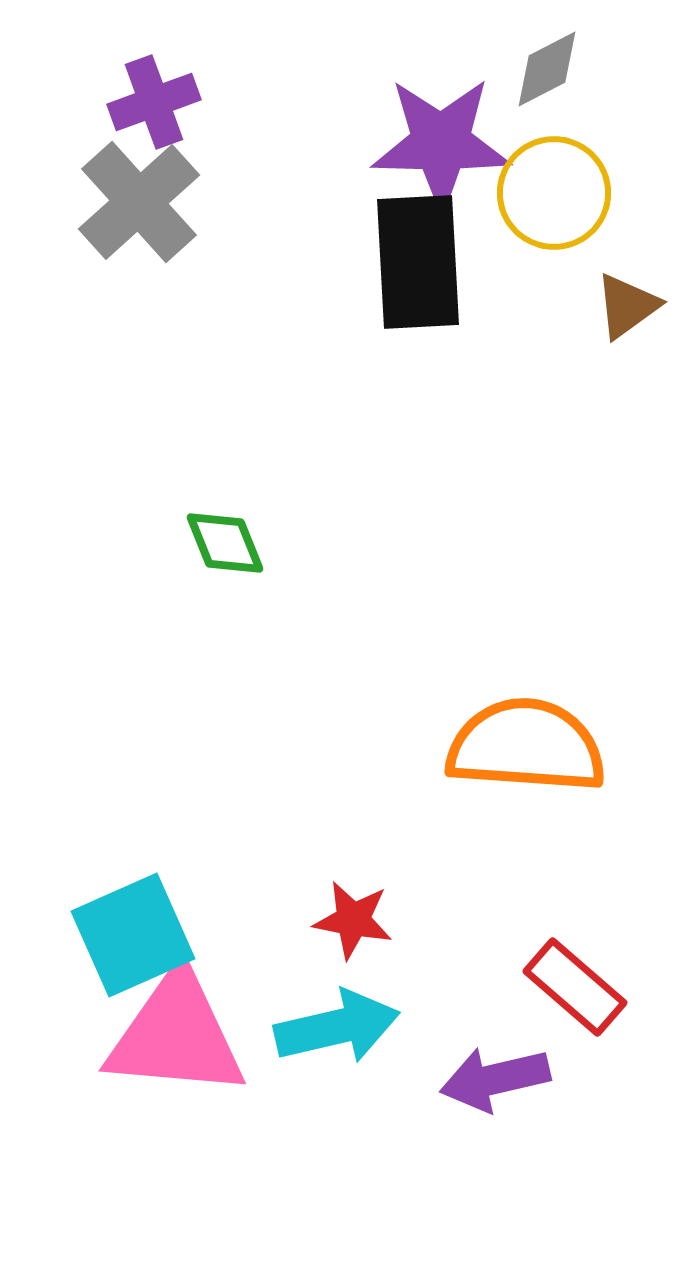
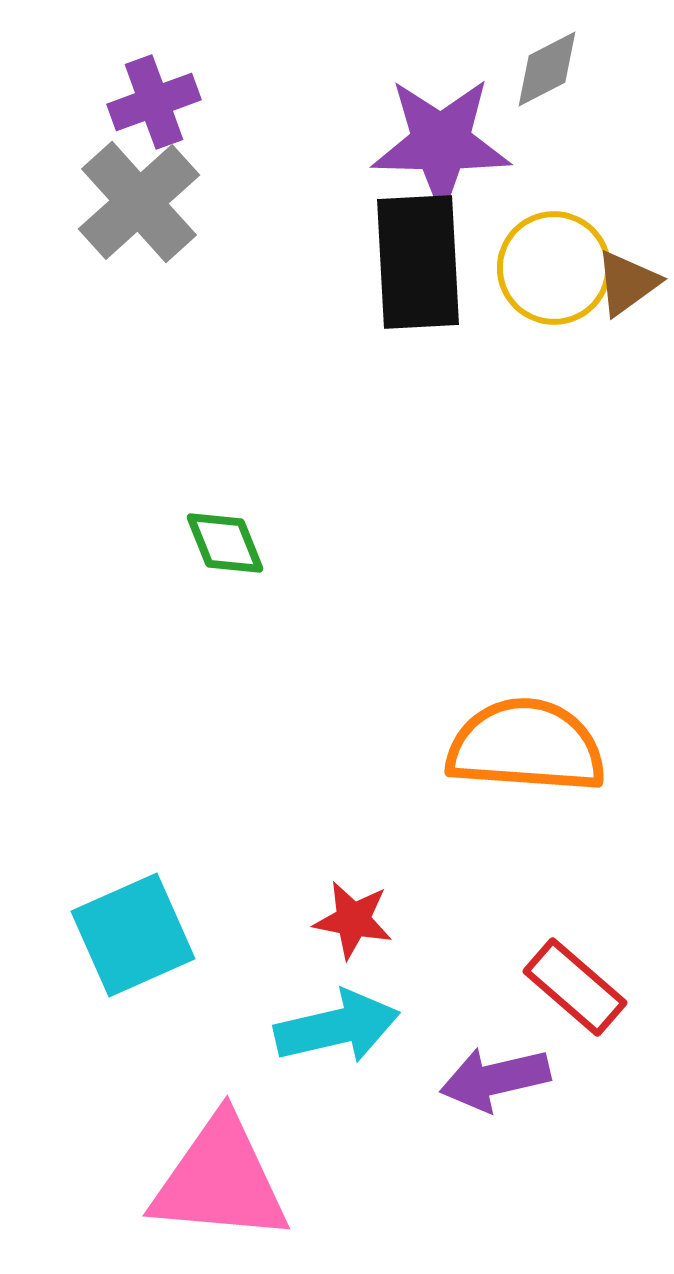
yellow circle: moved 75 px down
brown triangle: moved 23 px up
pink triangle: moved 44 px right, 145 px down
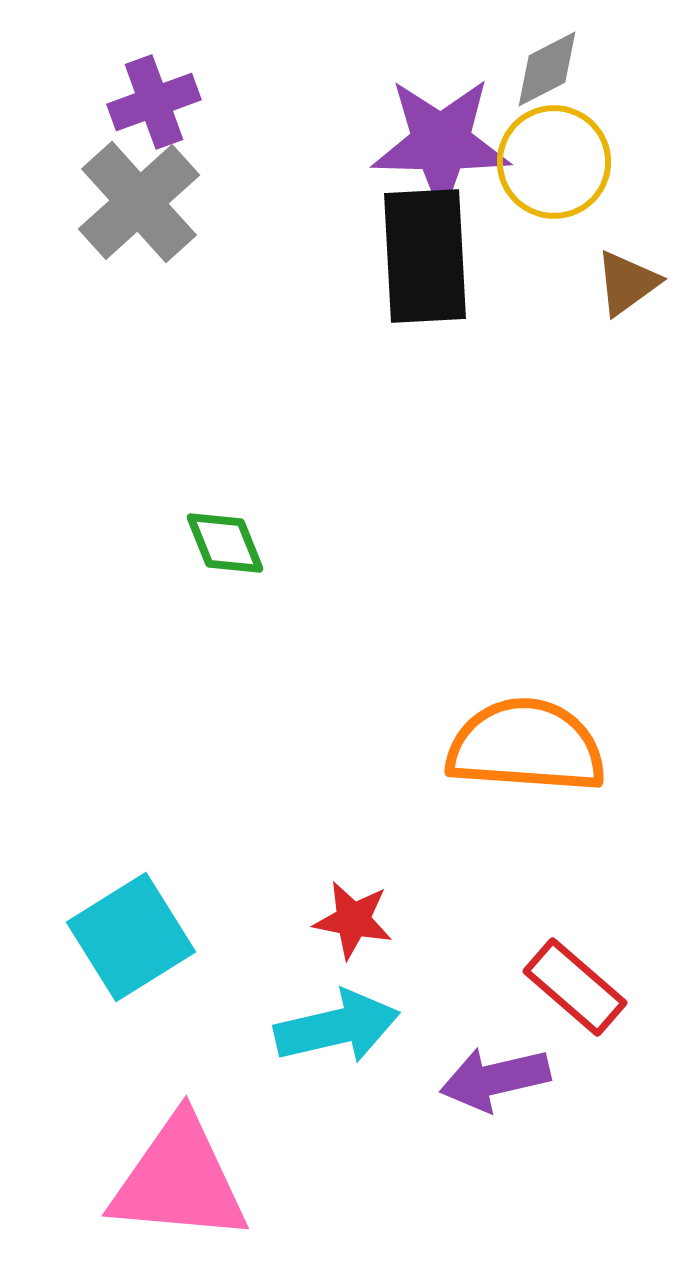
black rectangle: moved 7 px right, 6 px up
yellow circle: moved 106 px up
cyan square: moved 2 px left, 2 px down; rotated 8 degrees counterclockwise
pink triangle: moved 41 px left
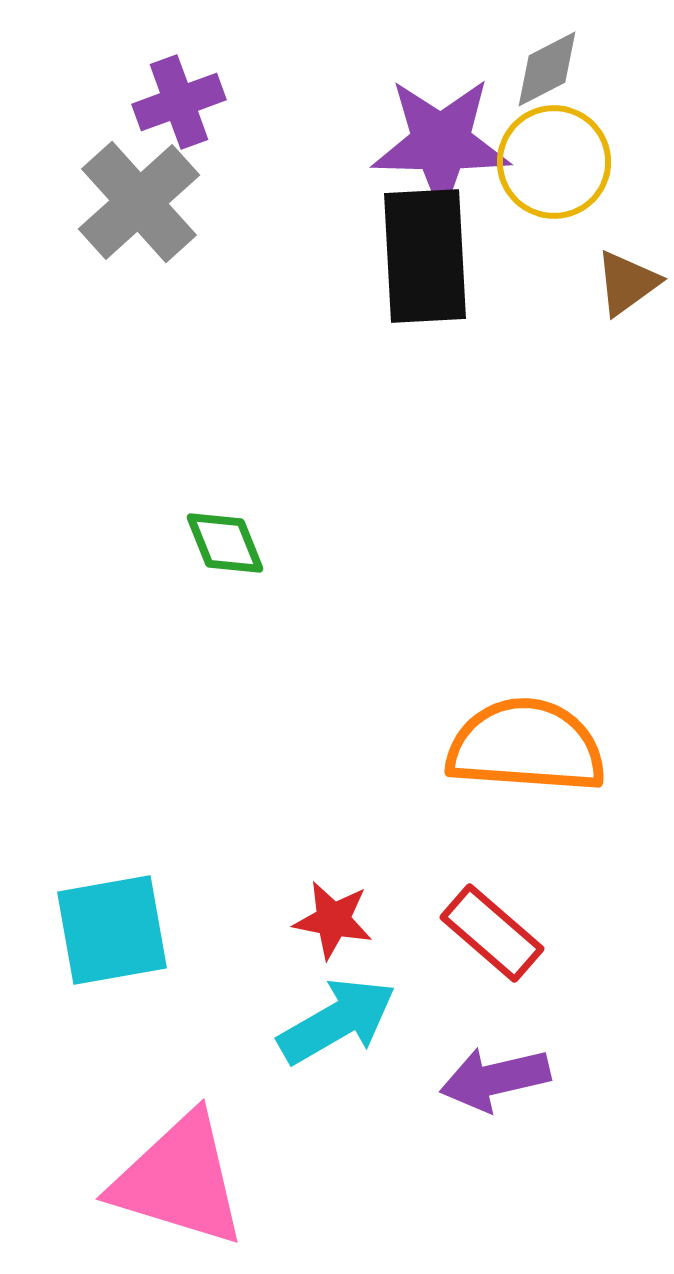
purple cross: moved 25 px right
red star: moved 20 px left
cyan square: moved 19 px left, 7 px up; rotated 22 degrees clockwise
red rectangle: moved 83 px left, 54 px up
cyan arrow: moved 6 px up; rotated 17 degrees counterclockwise
pink triangle: rotated 12 degrees clockwise
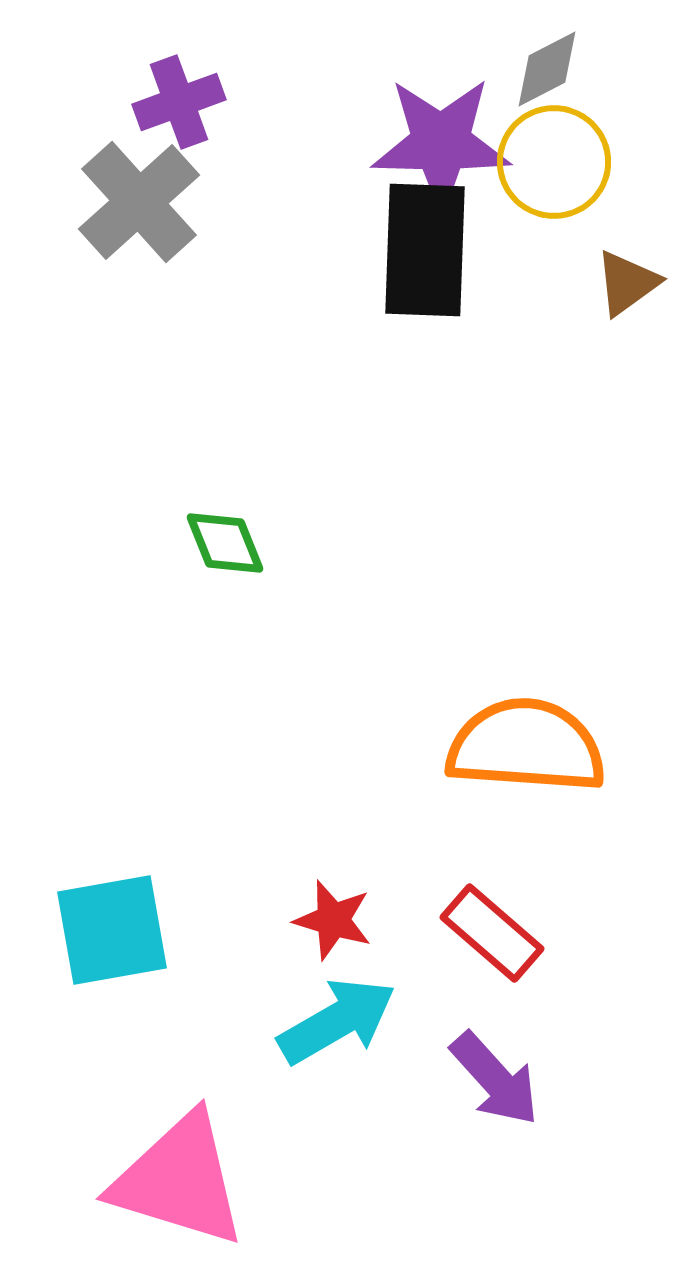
black rectangle: moved 6 px up; rotated 5 degrees clockwise
red star: rotated 6 degrees clockwise
purple arrow: rotated 119 degrees counterclockwise
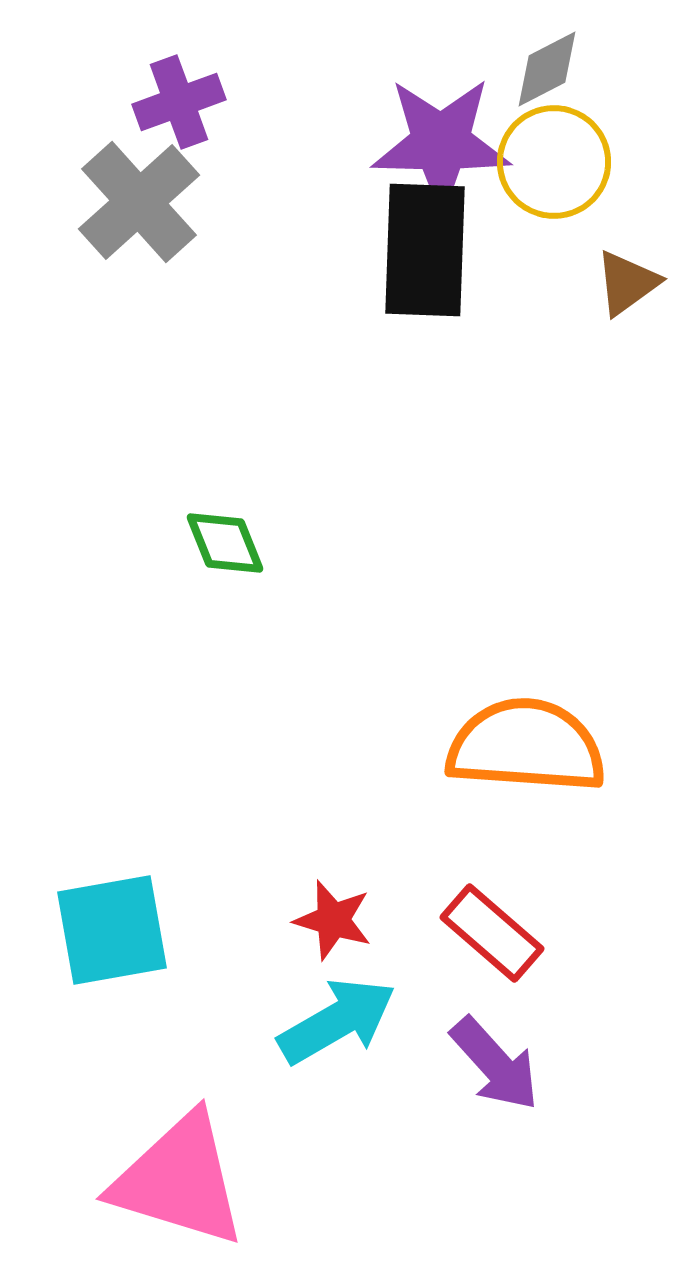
purple arrow: moved 15 px up
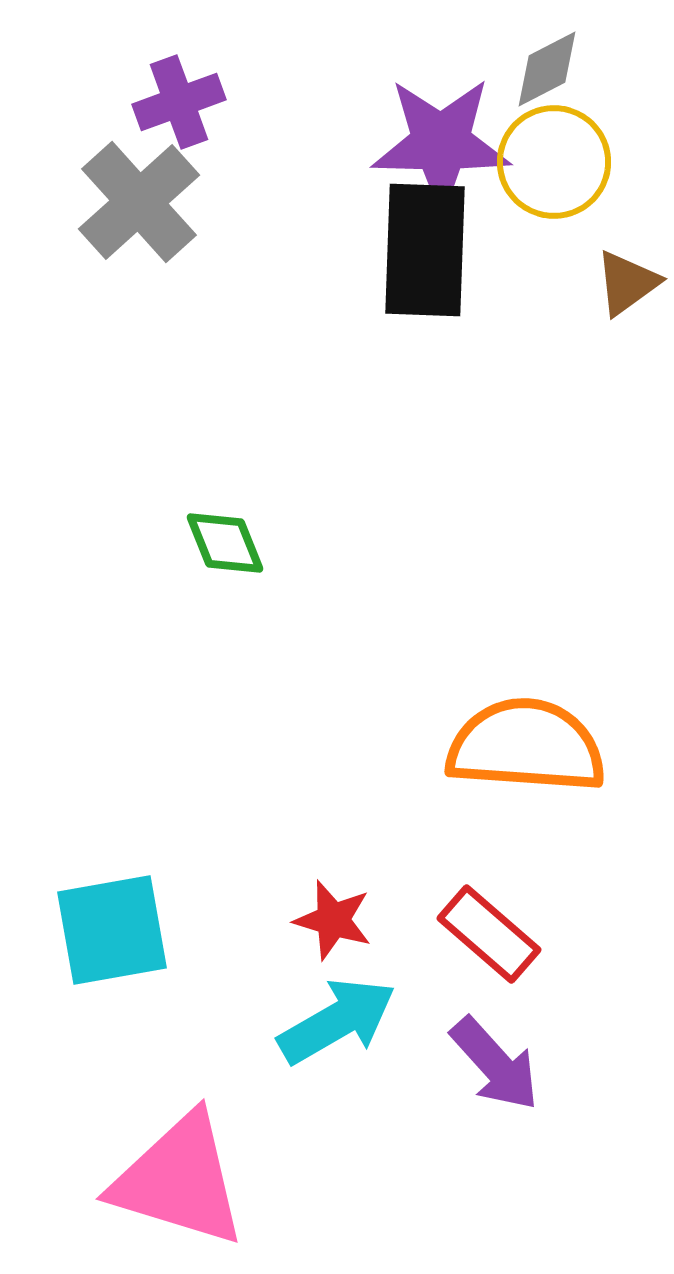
red rectangle: moved 3 px left, 1 px down
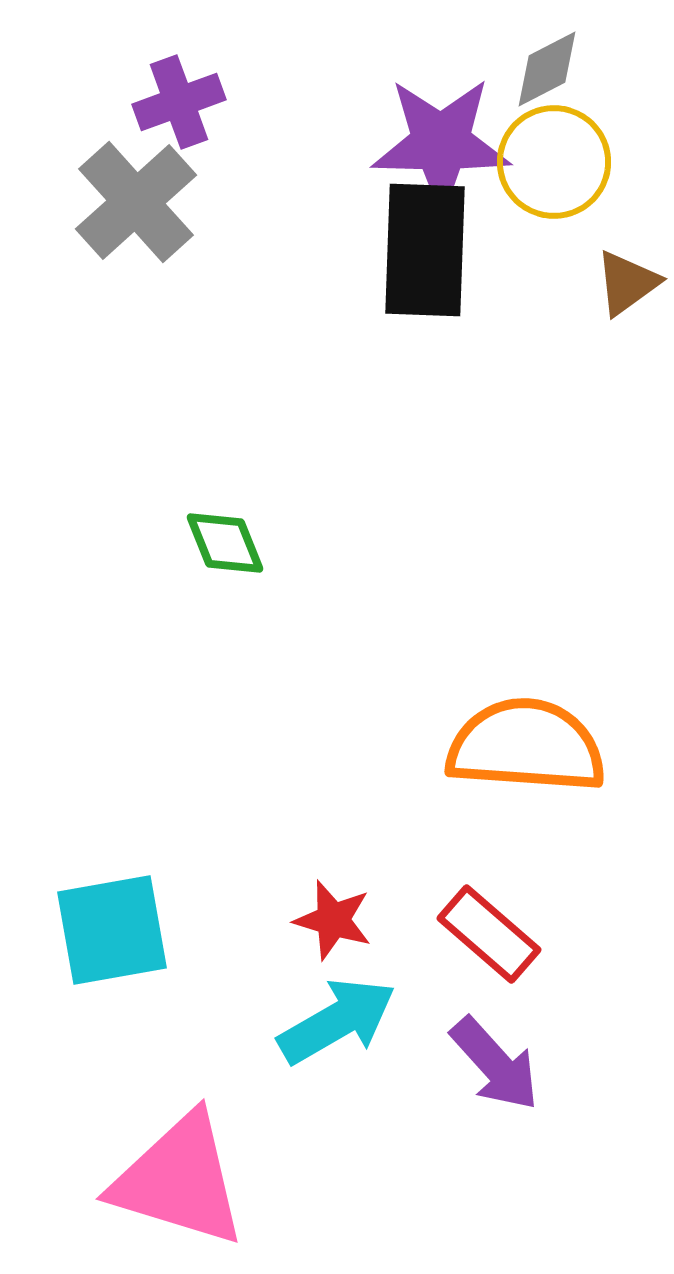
gray cross: moved 3 px left
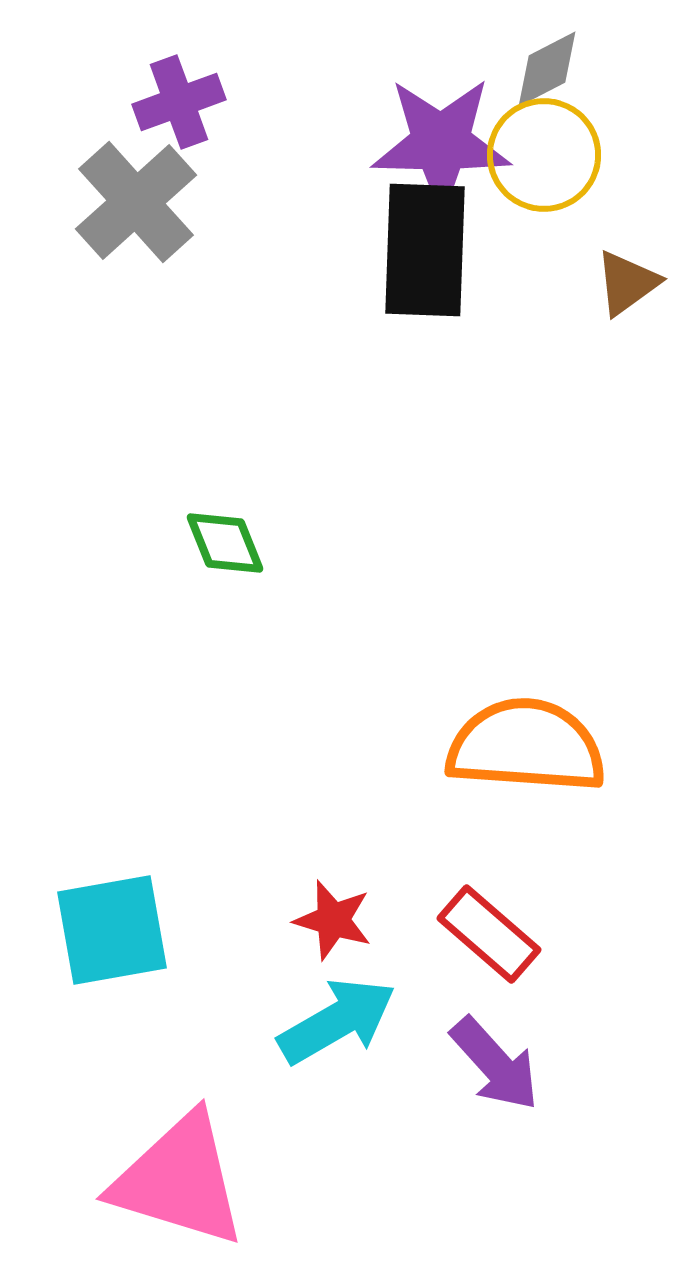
yellow circle: moved 10 px left, 7 px up
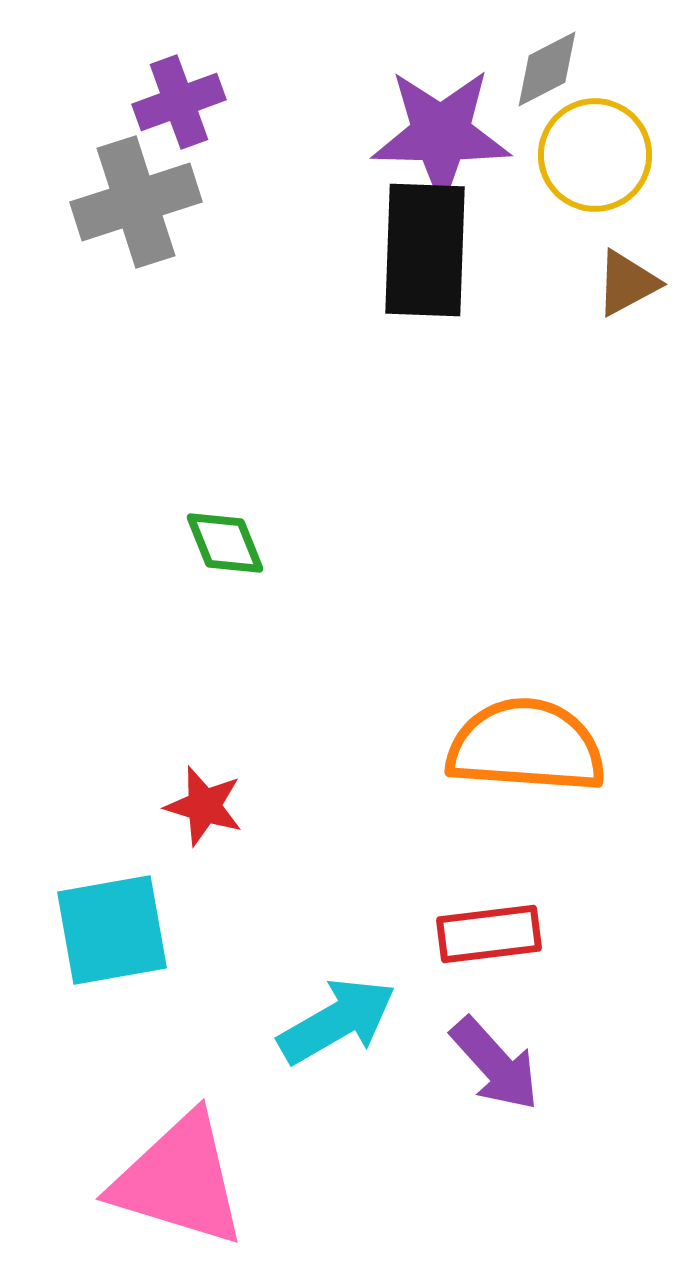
purple star: moved 9 px up
yellow circle: moved 51 px right
gray cross: rotated 24 degrees clockwise
brown triangle: rotated 8 degrees clockwise
red star: moved 129 px left, 114 px up
red rectangle: rotated 48 degrees counterclockwise
